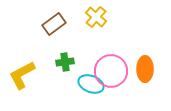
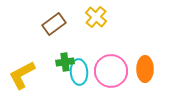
cyan ellipse: moved 12 px left, 12 px up; rotated 65 degrees clockwise
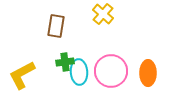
yellow cross: moved 7 px right, 3 px up
brown rectangle: moved 2 px right, 2 px down; rotated 45 degrees counterclockwise
orange ellipse: moved 3 px right, 4 px down
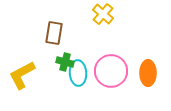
brown rectangle: moved 2 px left, 7 px down
green cross: rotated 24 degrees clockwise
cyan ellipse: moved 1 px left, 1 px down
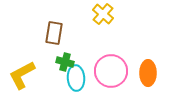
cyan ellipse: moved 2 px left, 5 px down
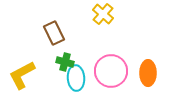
brown rectangle: rotated 35 degrees counterclockwise
